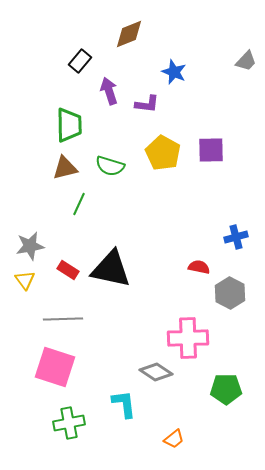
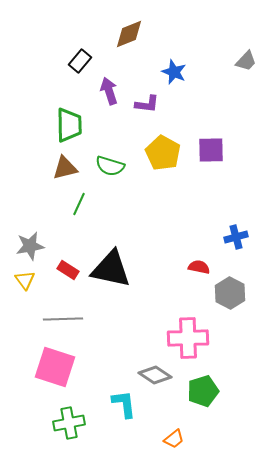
gray diamond: moved 1 px left, 3 px down
green pentagon: moved 23 px left, 2 px down; rotated 16 degrees counterclockwise
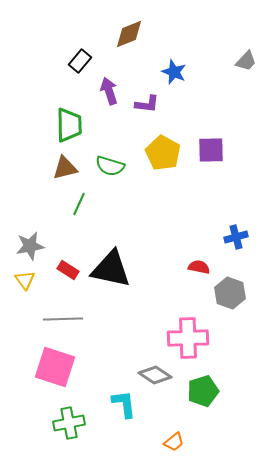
gray hexagon: rotated 8 degrees counterclockwise
orange trapezoid: moved 3 px down
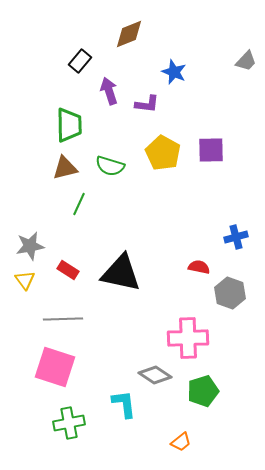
black triangle: moved 10 px right, 4 px down
orange trapezoid: moved 7 px right
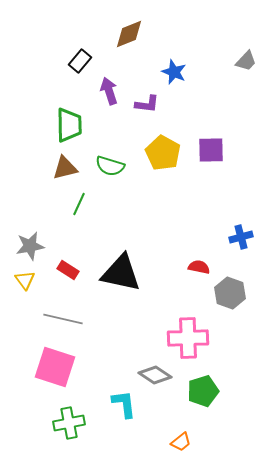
blue cross: moved 5 px right
gray line: rotated 15 degrees clockwise
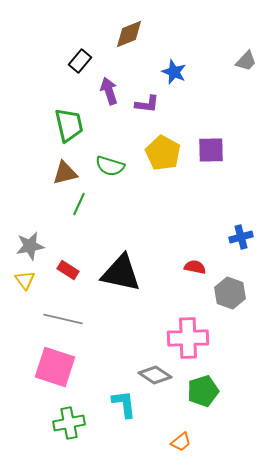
green trapezoid: rotated 12 degrees counterclockwise
brown triangle: moved 5 px down
red semicircle: moved 4 px left
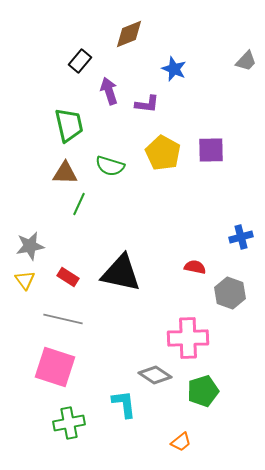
blue star: moved 3 px up
brown triangle: rotated 16 degrees clockwise
red rectangle: moved 7 px down
